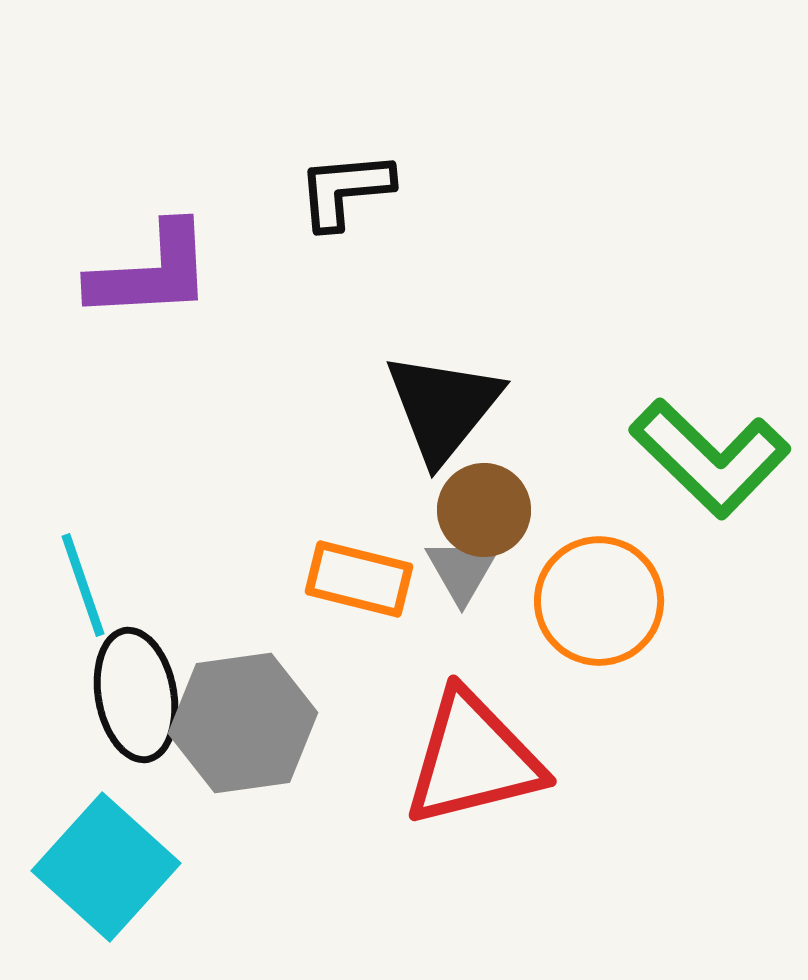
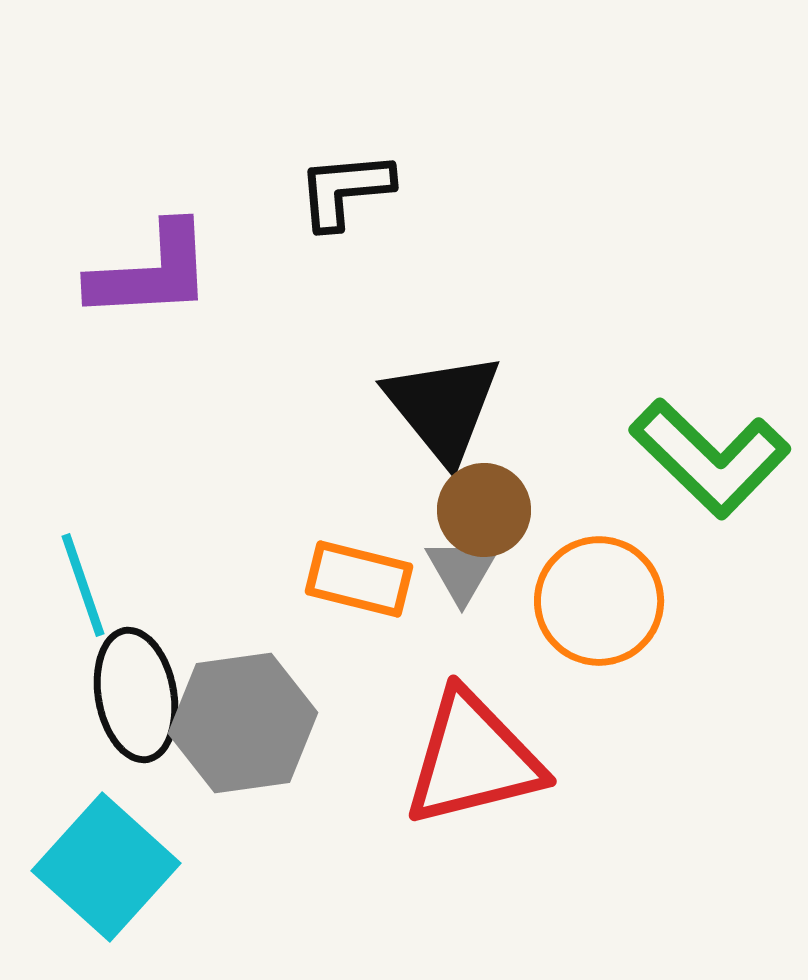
black triangle: rotated 18 degrees counterclockwise
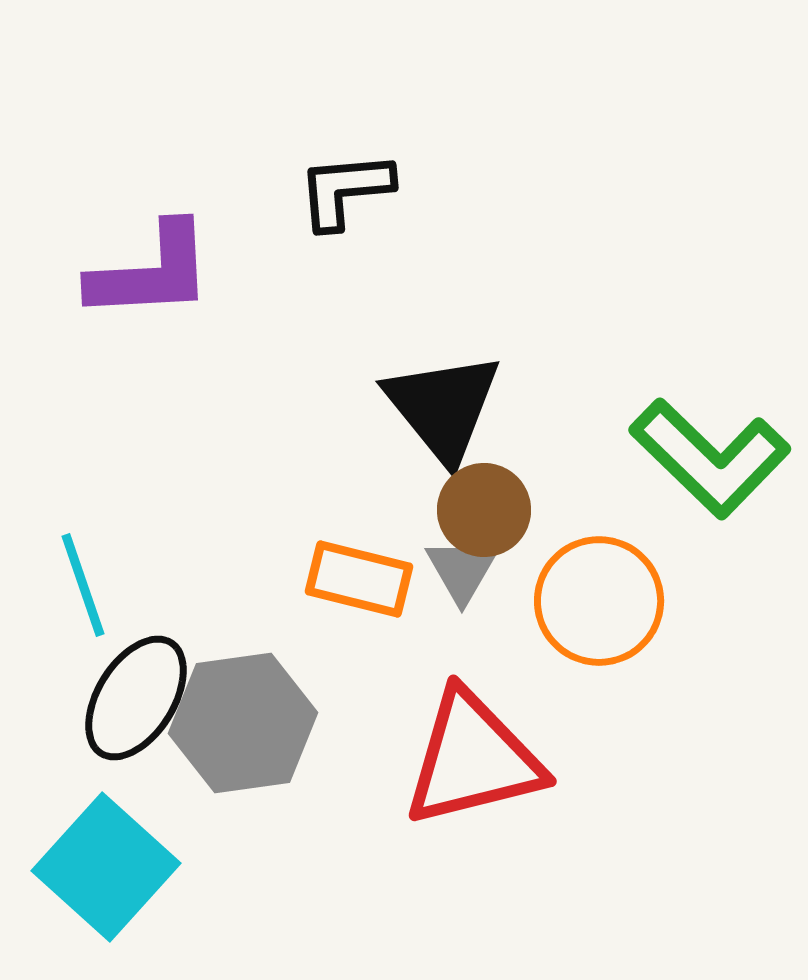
black ellipse: moved 3 px down; rotated 42 degrees clockwise
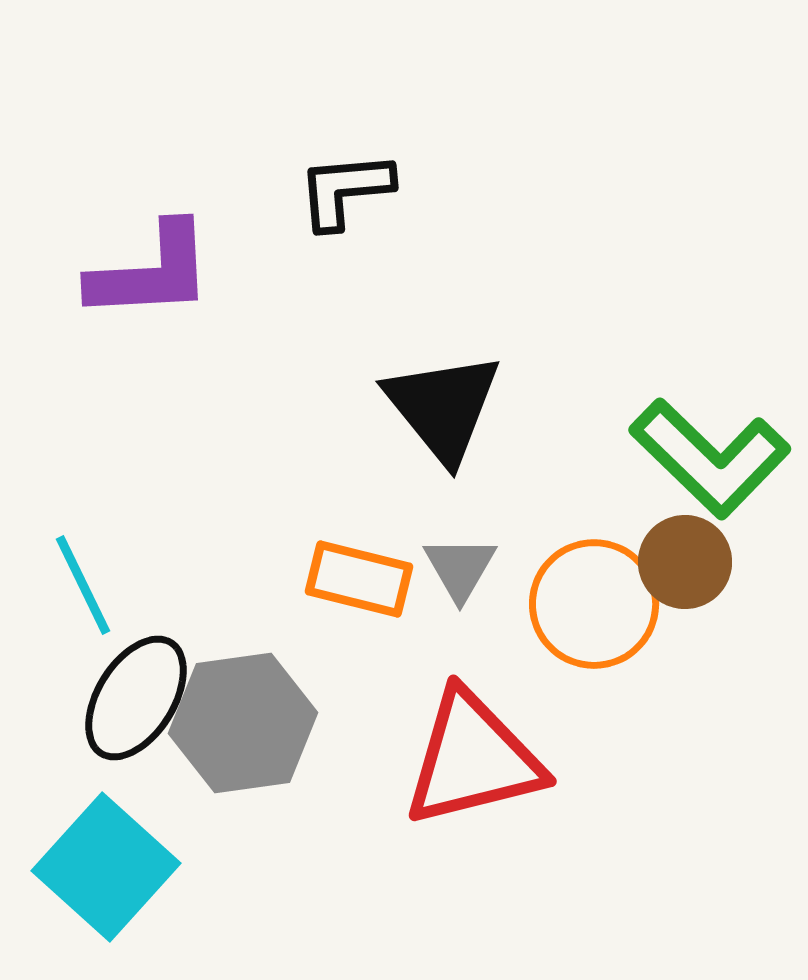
brown circle: moved 201 px right, 52 px down
gray triangle: moved 2 px left, 2 px up
cyan line: rotated 7 degrees counterclockwise
orange circle: moved 5 px left, 3 px down
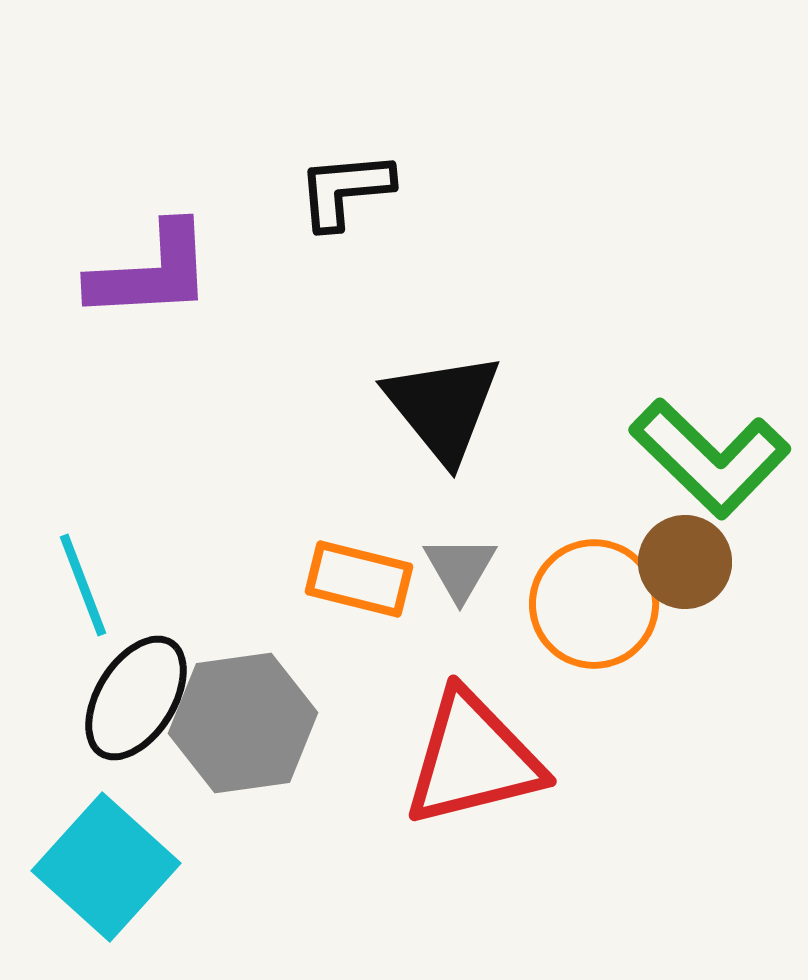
cyan line: rotated 5 degrees clockwise
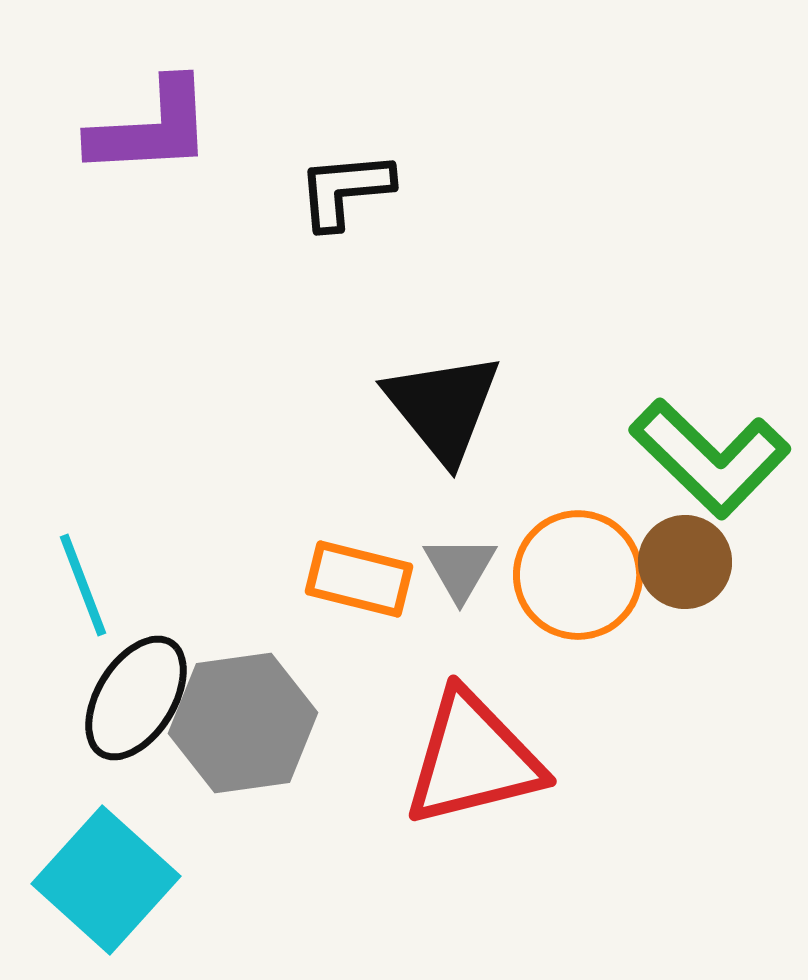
purple L-shape: moved 144 px up
orange circle: moved 16 px left, 29 px up
cyan square: moved 13 px down
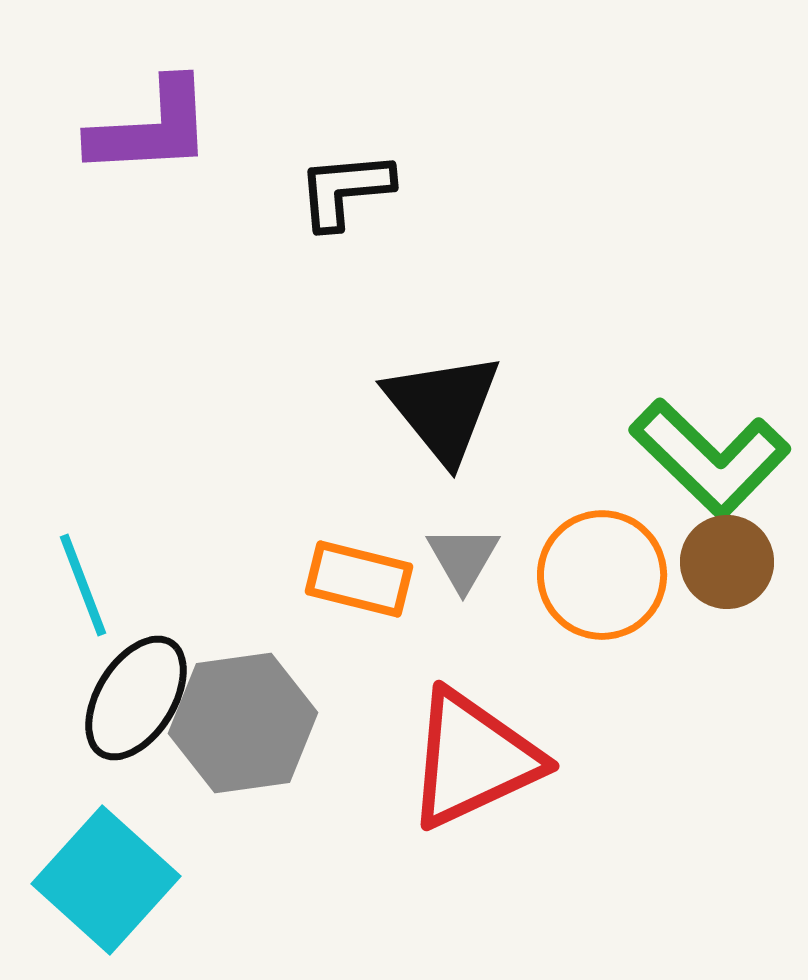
brown circle: moved 42 px right
gray triangle: moved 3 px right, 10 px up
orange circle: moved 24 px right
red triangle: rotated 11 degrees counterclockwise
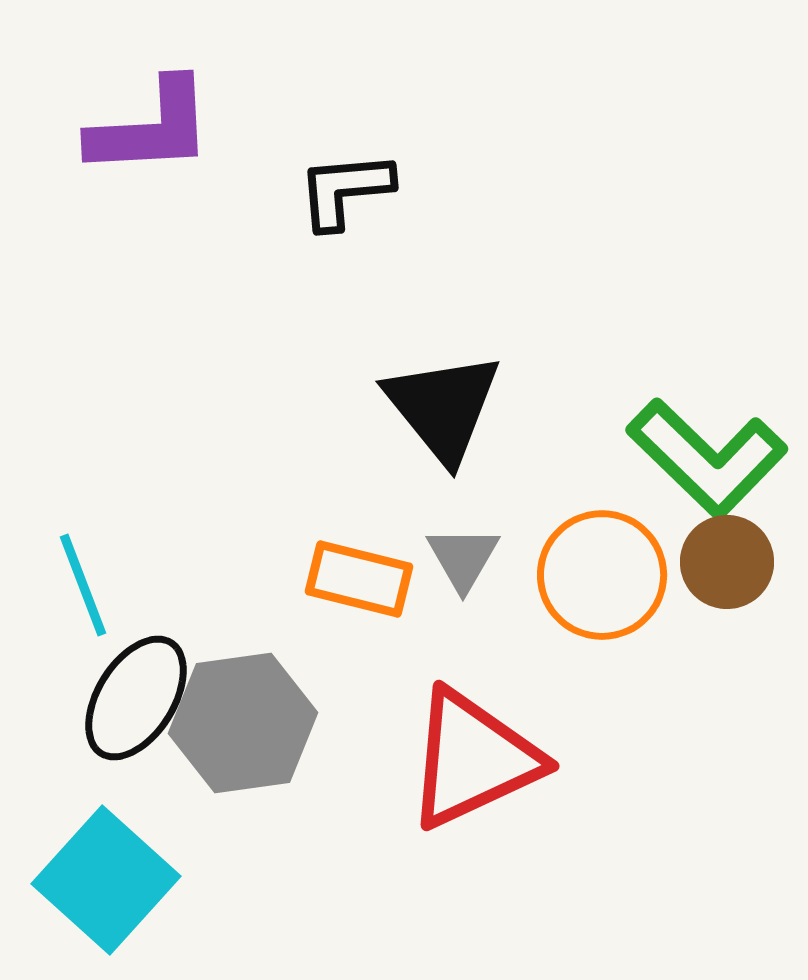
green L-shape: moved 3 px left
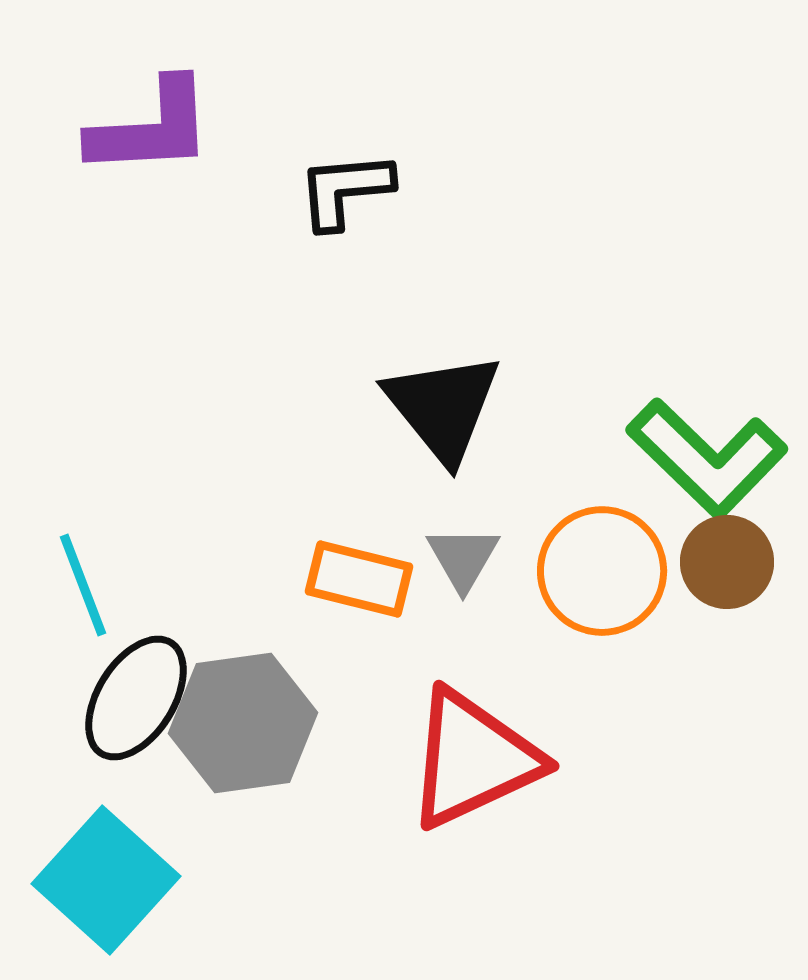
orange circle: moved 4 px up
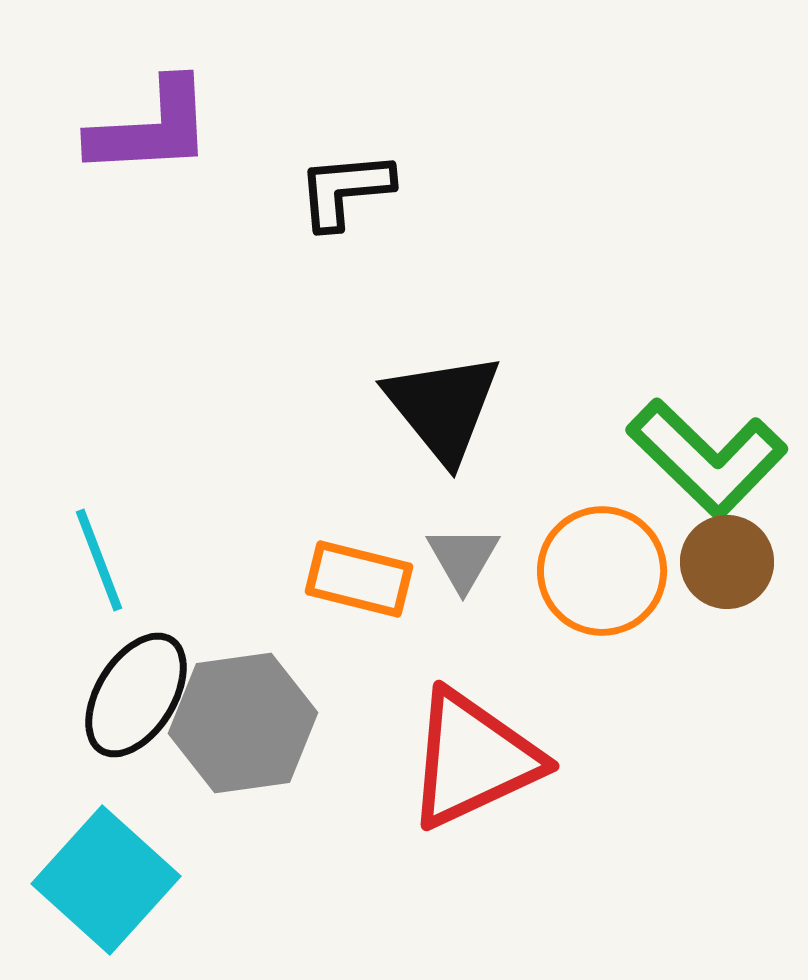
cyan line: moved 16 px right, 25 px up
black ellipse: moved 3 px up
